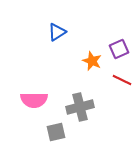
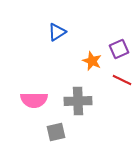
gray cross: moved 2 px left, 6 px up; rotated 12 degrees clockwise
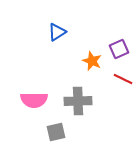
red line: moved 1 px right, 1 px up
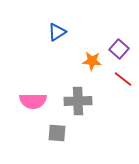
purple square: rotated 24 degrees counterclockwise
orange star: rotated 18 degrees counterclockwise
red line: rotated 12 degrees clockwise
pink semicircle: moved 1 px left, 1 px down
gray square: moved 1 px right, 1 px down; rotated 18 degrees clockwise
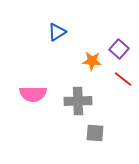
pink semicircle: moved 7 px up
gray square: moved 38 px right
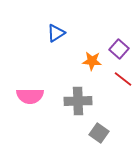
blue triangle: moved 1 px left, 1 px down
pink semicircle: moved 3 px left, 2 px down
gray square: moved 4 px right; rotated 30 degrees clockwise
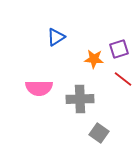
blue triangle: moved 4 px down
purple square: rotated 30 degrees clockwise
orange star: moved 2 px right, 2 px up
pink semicircle: moved 9 px right, 8 px up
gray cross: moved 2 px right, 2 px up
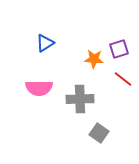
blue triangle: moved 11 px left, 6 px down
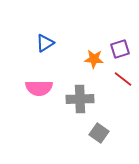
purple square: moved 1 px right
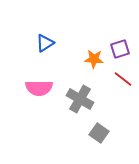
gray cross: rotated 32 degrees clockwise
